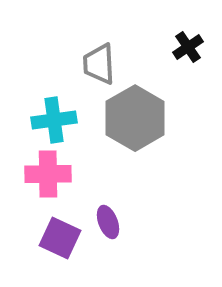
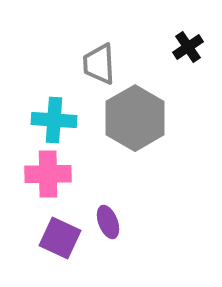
cyan cross: rotated 12 degrees clockwise
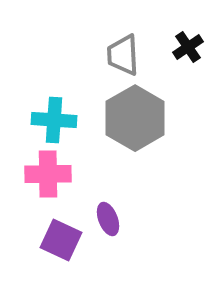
gray trapezoid: moved 24 px right, 9 px up
purple ellipse: moved 3 px up
purple square: moved 1 px right, 2 px down
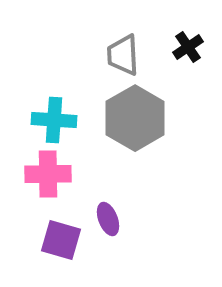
purple square: rotated 9 degrees counterclockwise
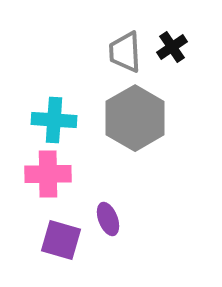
black cross: moved 16 px left
gray trapezoid: moved 2 px right, 3 px up
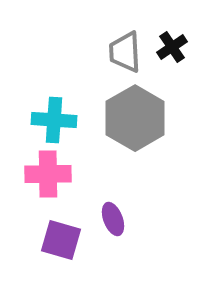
purple ellipse: moved 5 px right
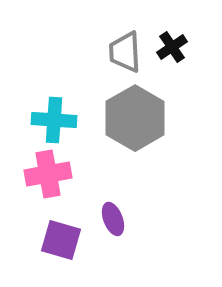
pink cross: rotated 9 degrees counterclockwise
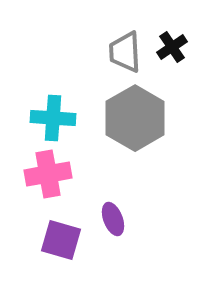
cyan cross: moved 1 px left, 2 px up
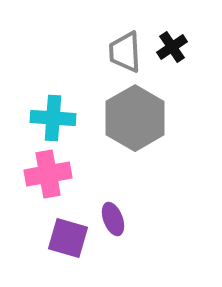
purple square: moved 7 px right, 2 px up
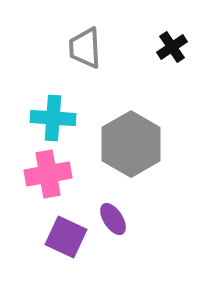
gray trapezoid: moved 40 px left, 4 px up
gray hexagon: moved 4 px left, 26 px down
purple ellipse: rotated 12 degrees counterclockwise
purple square: moved 2 px left, 1 px up; rotated 9 degrees clockwise
